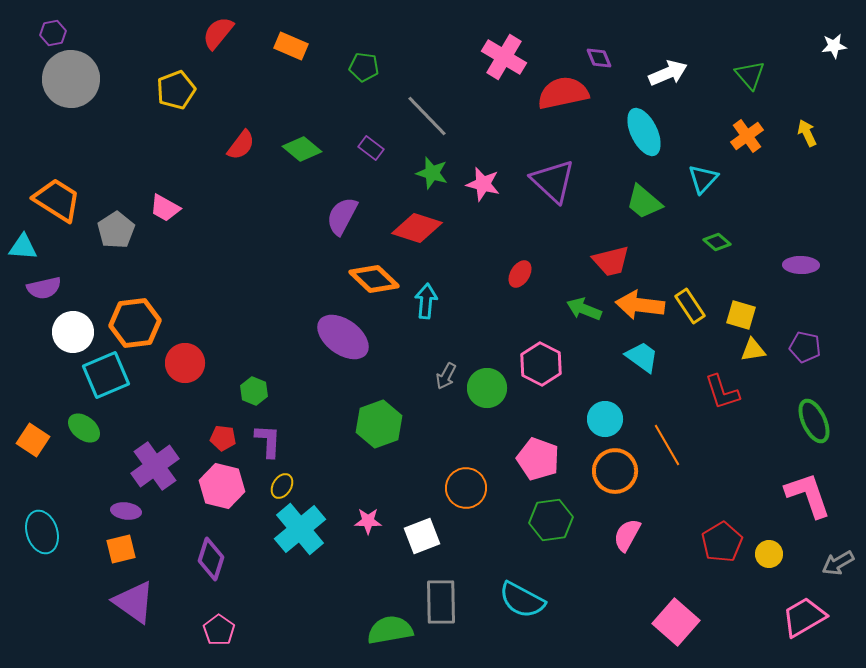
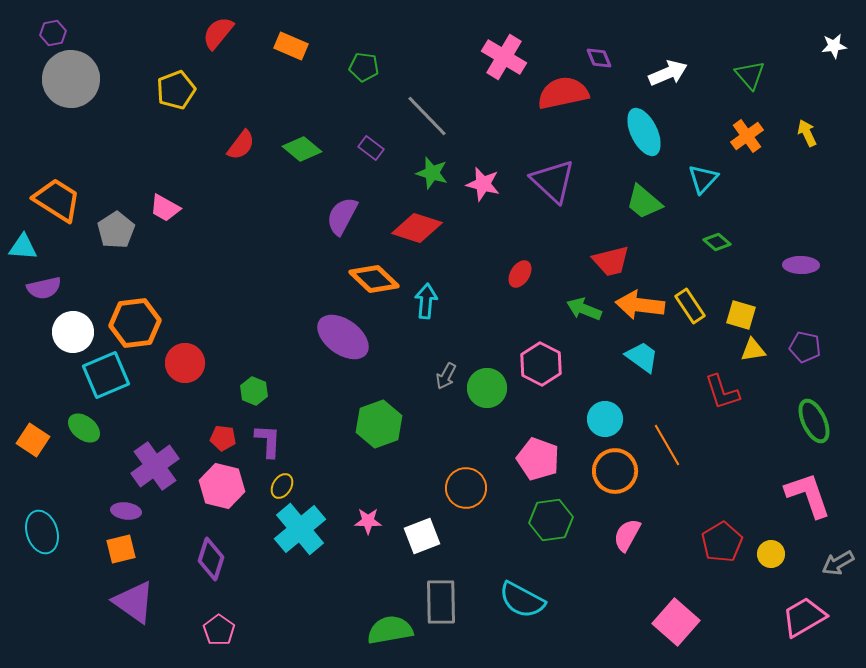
yellow circle at (769, 554): moved 2 px right
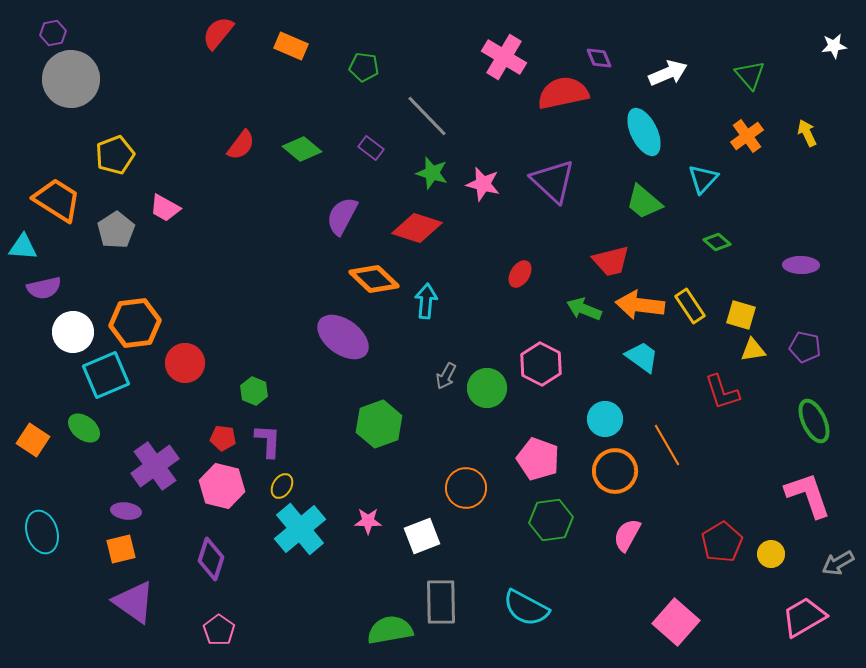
yellow pentagon at (176, 90): moved 61 px left, 65 px down
cyan semicircle at (522, 600): moved 4 px right, 8 px down
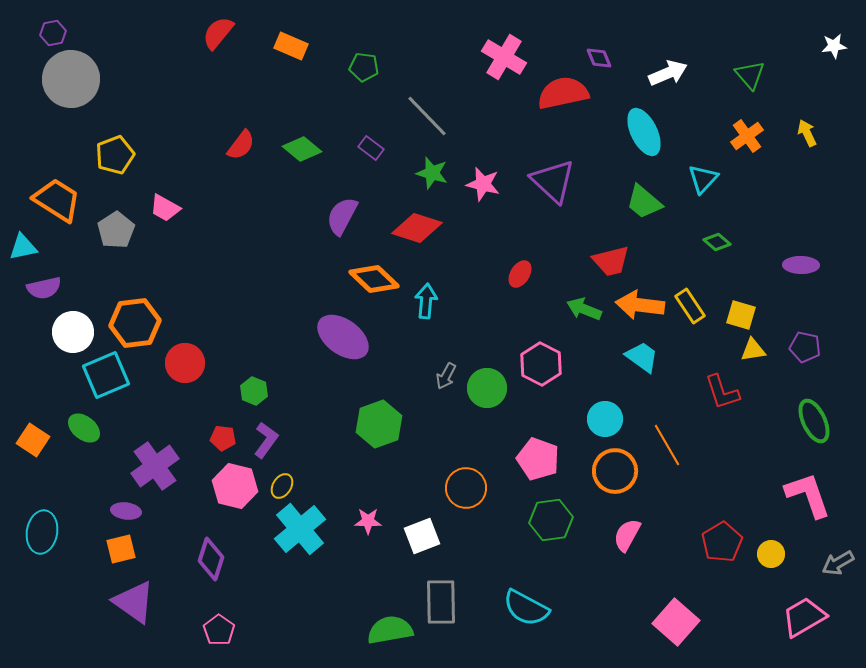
cyan triangle at (23, 247): rotated 16 degrees counterclockwise
purple L-shape at (268, 441): moved 2 px left, 1 px up; rotated 33 degrees clockwise
pink hexagon at (222, 486): moved 13 px right
cyan ellipse at (42, 532): rotated 27 degrees clockwise
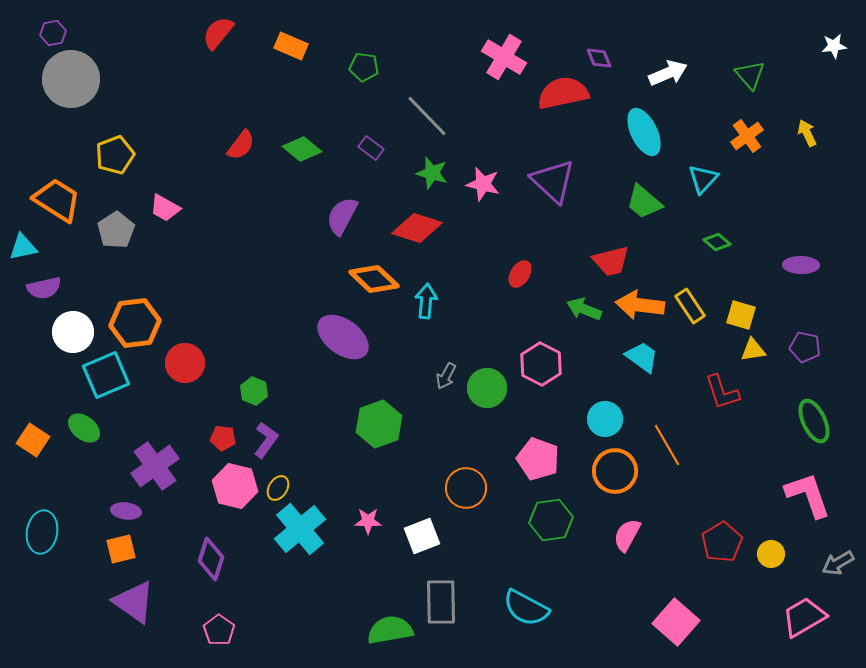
yellow ellipse at (282, 486): moved 4 px left, 2 px down
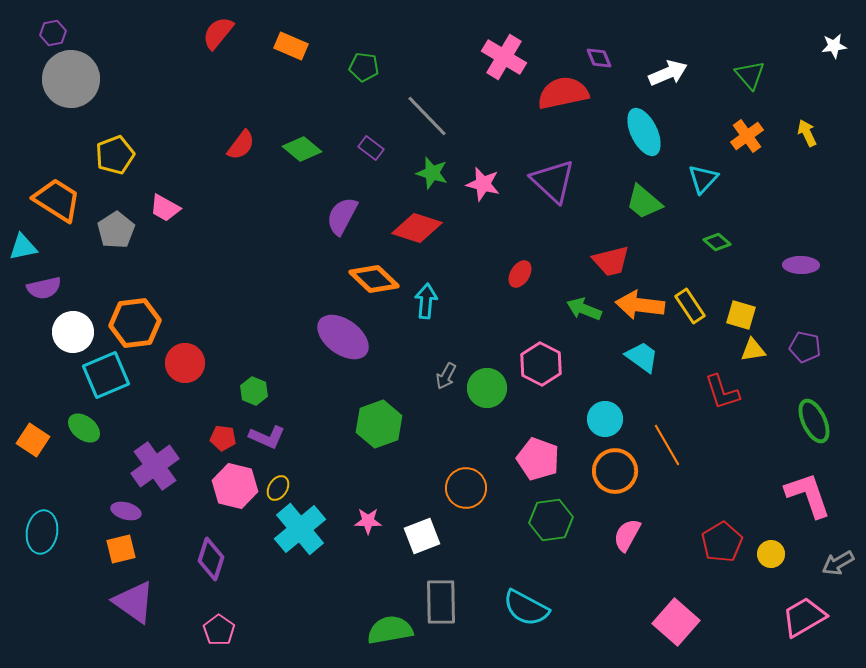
purple L-shape at (266, 440): moved 1 px right, 3 px up; rotated 78 degrees clockwise
purple ellipse at (126, 511): rotated 8 degrees clockwise
